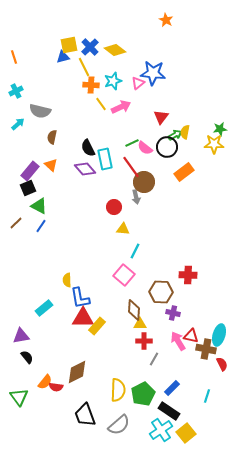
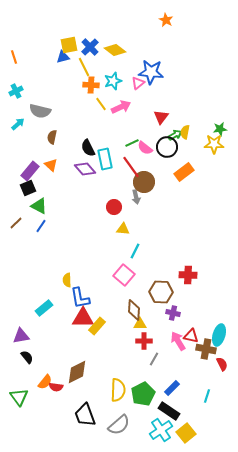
blue star at (153, 73): moved 2 px left, 1 px up
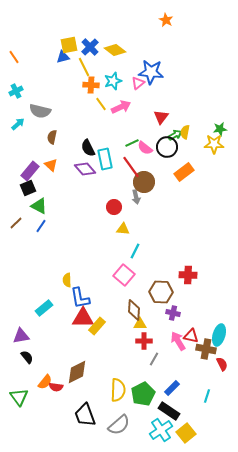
orange line at (14, 57): rotated 16 degrees counterclockwise
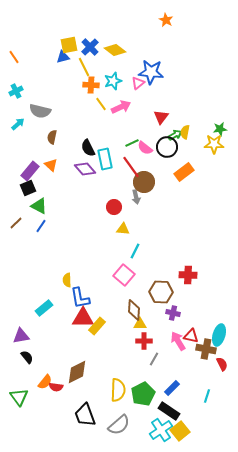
yellow square at (186, 433): moved 6 px left, 2 px up
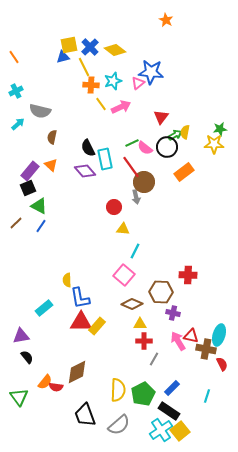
purple diamond at (85, 169): moved 2 px down
brown diamond at (134, 310): moved 2 px left, 6 px up; rotated 70 degrees counterclockwise
red triangle at (83, 318): moved 2 px left, 4 px down
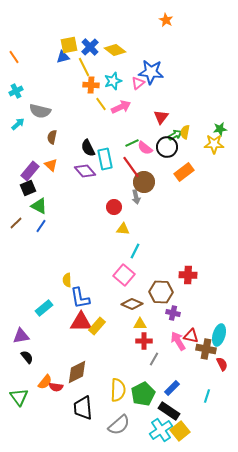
black trapezoid at (85, 415): moved 2 px left, 7 px up; rotated 15 degrees clockwise
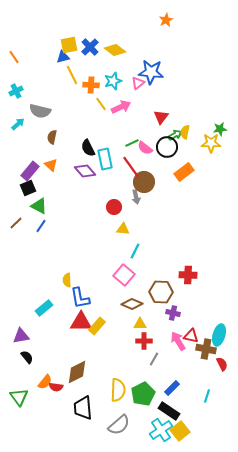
orange star at (166, 20): rotated 16 degrees clockwise
yellow line at (84, 67): moved 12 px left, 8 px down
yellow star at (214, 144): moved 3 px left, 1 px up
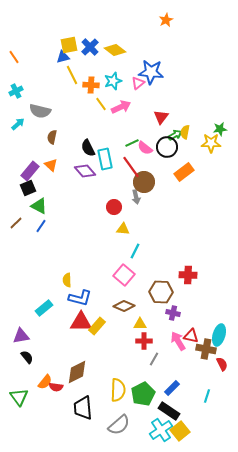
blue L-shape at (80, 298): rotated 65 degrees counterclockwise
brown diamond at (132, 304): moved 8 px left, 2 px down
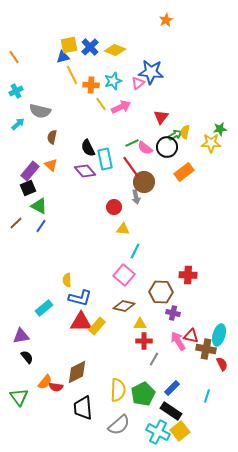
yellow diamond at (115, 50): rotated 15 degrees counterclockwise
brown diamond at (124, 306): rotated 10 degrees counterclockwise
black rectangle at (169, 411): moved 2 px right
cyan cross at (161, 430): moved 3 px left, 2 px down; rotated 30 degrees counterclockwise
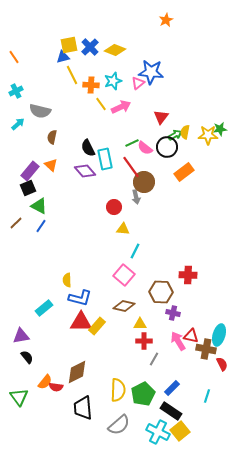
yellow star at (211, 143): moved 3 px left, 8 px up
